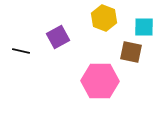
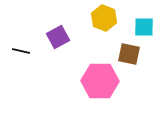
brown square: moved 2 px left, 2 px down
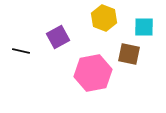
pink hexagon: moved 7 px left, 8 px up; rotated 12 degrees counterclockwise
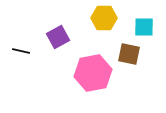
yellow hexagon: rotated 20 degrees counterclockwise
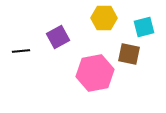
cyan square: rotated 15 degrees counterclockwise
black line: rotated 18 degrees counterclockwise
pink hexagon: moved 2 px right
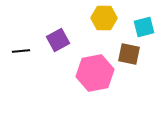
purple square: moved 3 px down
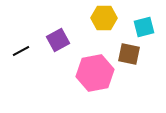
black line: rotated 24 degrees counterclockwise
